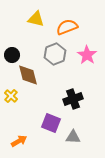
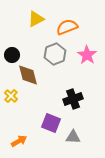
yellow triangle: rotated 42 degrees counterclockwise
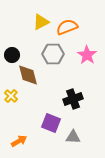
yellow triangle: moved 5 px right, 3 px down
gray hexagon: moved 2 px left; rotated 20 degrees clockwise
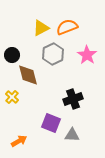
yellow triangle: moved 6 px down
gray hexagon: rotated 25 degrees counterclockwise
yellow cross: moved 1 px right, 1 px down
gray triangle: moved 1 px left, 2 px up
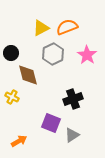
black circle: moved 1 px left, 2 px up
yellow cross: rotated 16 degrees counterclockwise
gray triangle: rotated 35 degrees counterclockwise
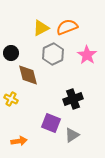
yellow cross: moved 1 px left, 2 px down
orange arrow: rotated 21 degrees clockwise
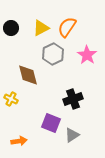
orange semicircle: rotated 35 degrees counterclockwise
black circle: moved 25 px up
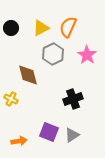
orange semicircle: moved 1 px right; rotated 10 degrees counterclockwise
purple square: moved 2 px left, 9 px down
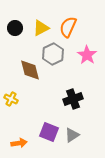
black circle: moved 4 px right
brown diamond: moved 2 px right, 5 px up
orange arrow: moved 2 px down
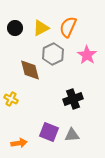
gray triangle: rotated 28 degrees clockwise
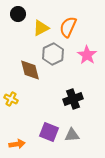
black circle: moved 3 px right, 14 px up
orange arrow: moved 2 px left, 1 px down
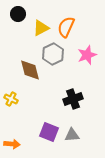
orange semicircle: moved 2 px left
pink star: rotated 18 degrees clockwise
orange arrow: moved 5 px left; rotated 14 degrees clockwise
